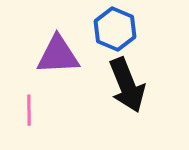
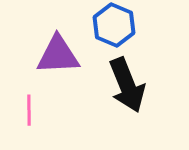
blue hexagon: moved 1 px left, 4 px up
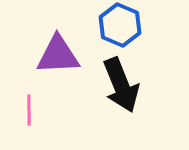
blue hexagon: moved 6 px right
black arrow: moved 6 px left
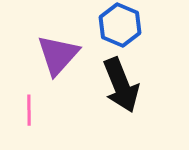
purple triangle: rotated 45 degrees counterclockwise
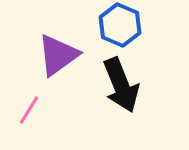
purple triangle: rotated 12 degrees clockwise
pink line: rotated 32 degrees clockwise
